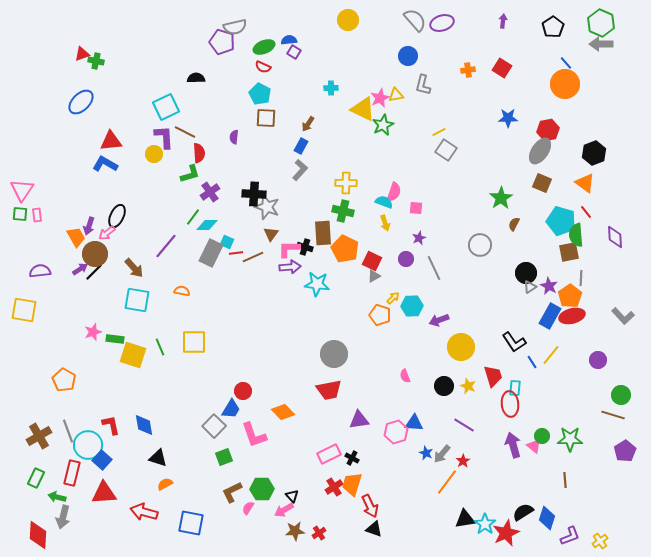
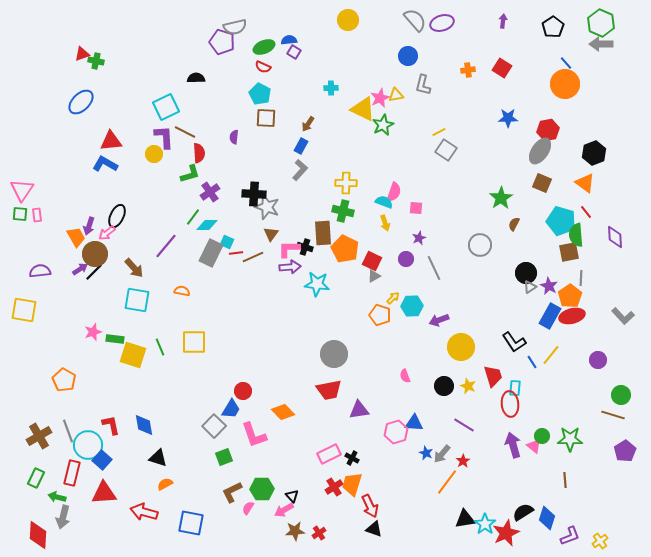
purple triangle at (359, 420): moved 10 px up
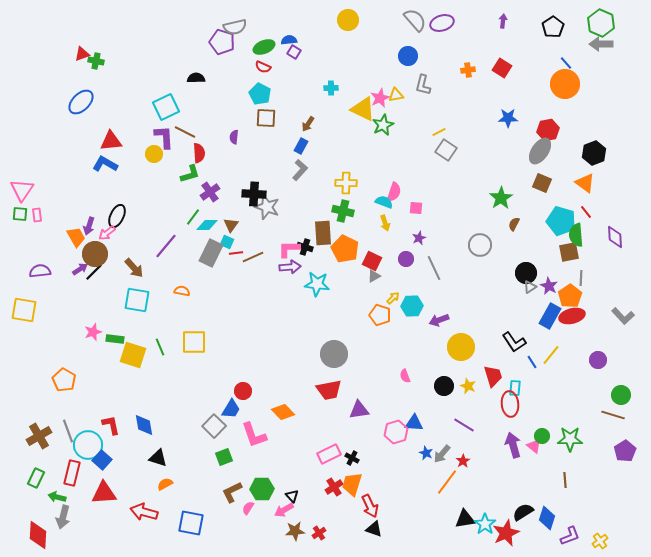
brown triangle at (271, 234): moved 40 px left, 9 px up
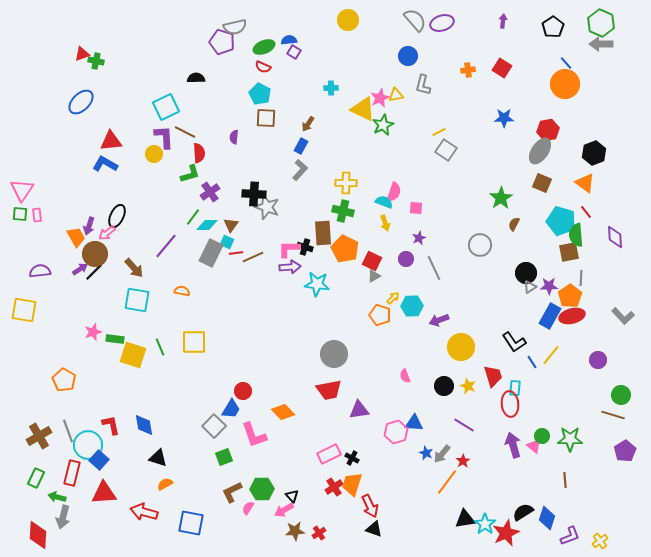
blue star at (508, 118): moved 4 px left
purple star at (549, 286): rotated 30 degrees counterclockwise
blue square at (102, 460): moved 3 px left
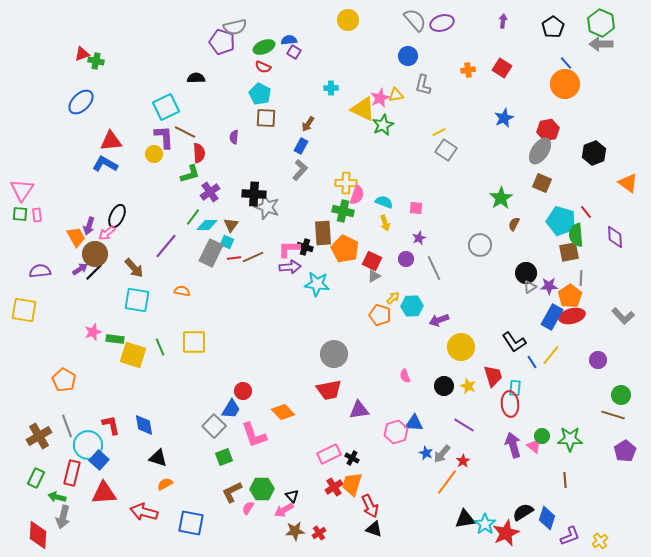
blue star at (504, 118): rotated 24 degrees counterclockwise
orange triangle at (585, 183): moved 43 px right
pink semicircle at (394, 192): moved 37 px left, 3 px down
red line at (236, 253): moved 2 px left, 5 px down
blue rectangle at (550, 316): moved 2 px right, 1 px down
gray line at (68, 431): moved 1 px left, 5 px up
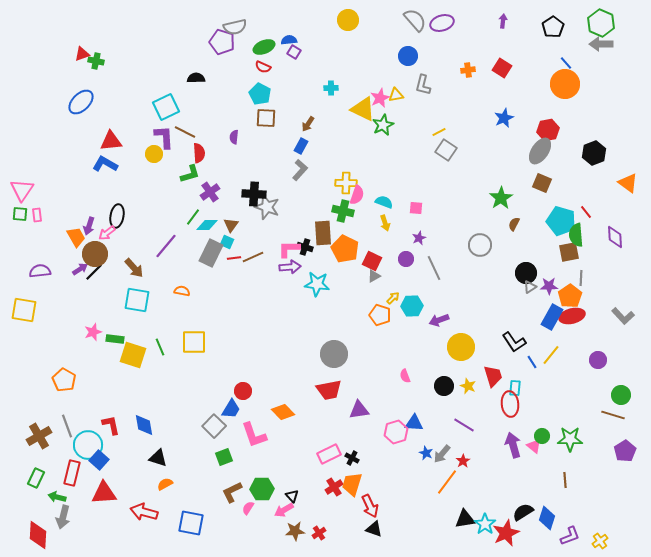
black ellipse at (117, 216): rotated 15 degrees counterclockwise
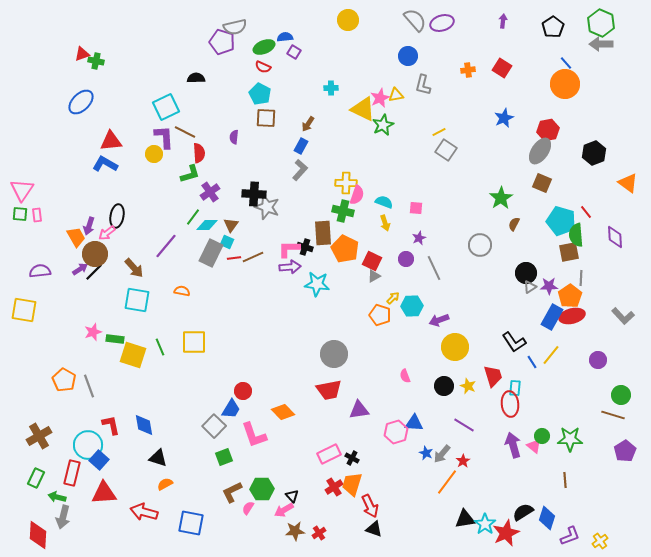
blue semicircle at (289, 40): moved 4 px left, 3 px up
yellow circle at (461, 347): moved 6 px left
gray line at (67, 426): moved 22 px right, 40 px up
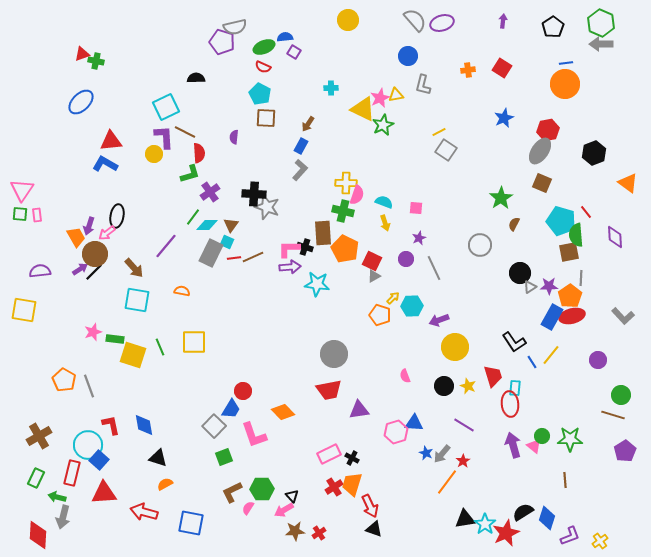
blue line at (566, 63): rotated 56 degrees counterclockwise
black circle at (526, 273): moved 6 px left
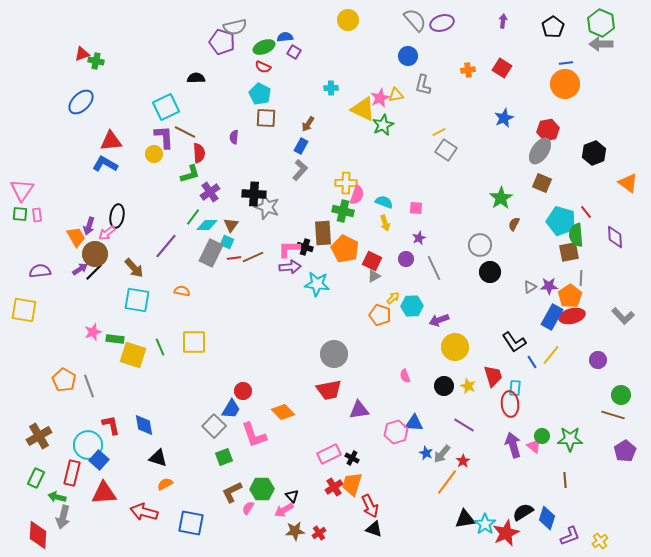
black circle at (520, 273): moved 30 px left, 1 px up
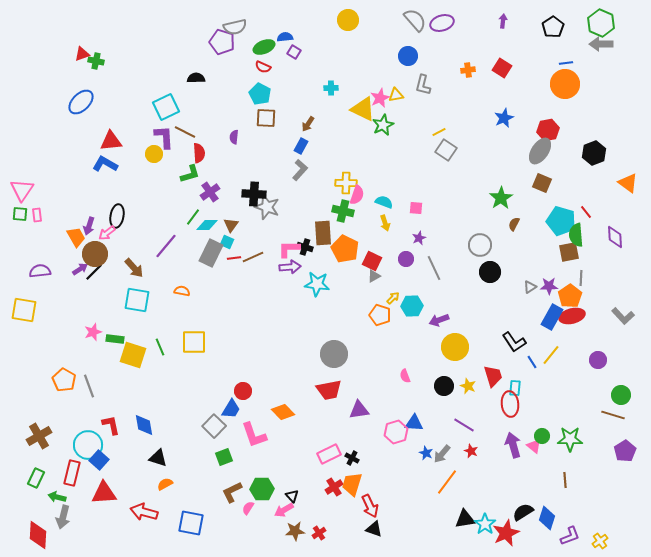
red star at (463, 461): moved 8 px right, 10 px up; rotated 16 degrees counterclockwise
